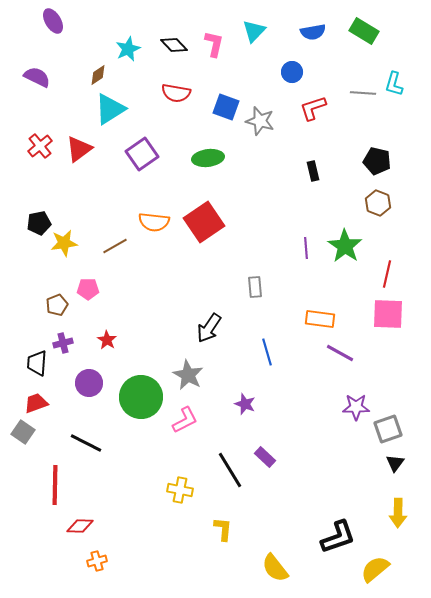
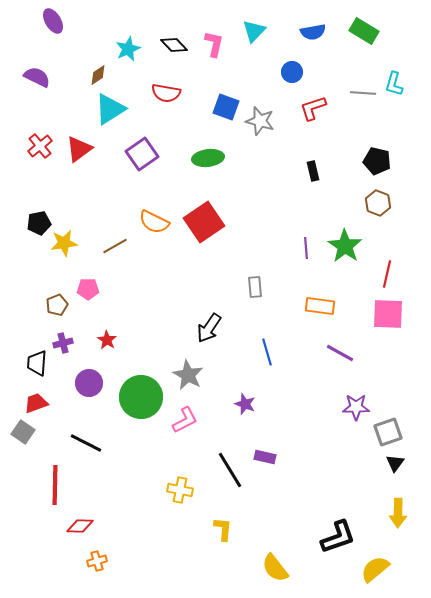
red semicircle at (176, 93): moved 10 px left
orange semicircle at (154, 222): rotated 20 degrees clockwise
orange rectangle at (320, 319): moved 13 px up
gray square at (388, 429): moved 3 px down
purple rectangle at (265, 457): rotated 30 degrees counterclockwise
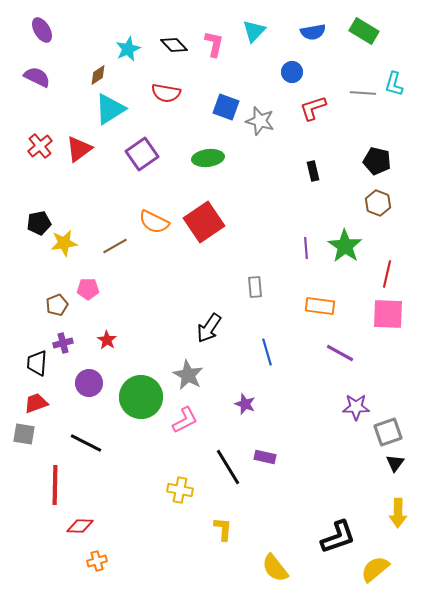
purple ellipse at (53, 21): moved 11 px left, 9 px down
gray square at (23, 432): moved 1 px right, 2 px down; rotated 25 degrees counterclockwise
black line at (230, 470): moved 2 px left, 3 px up
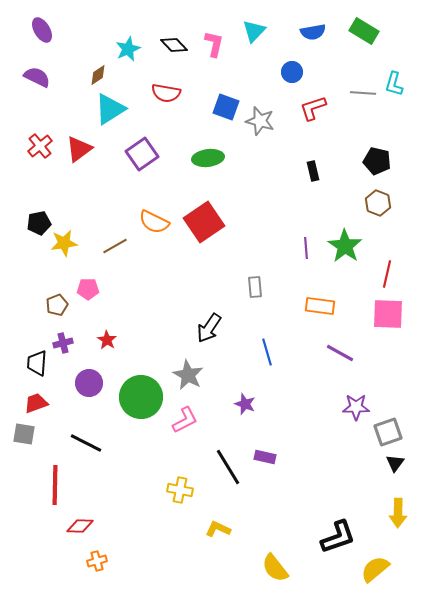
yellow L-shape at (223, 529): moved 5 px left; rotated 70 degrees counterclockwise
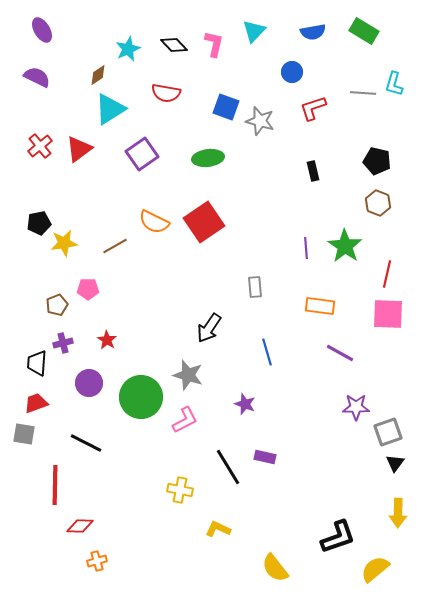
gray star at (188, 375): rotated 12 degrees counterclockwise
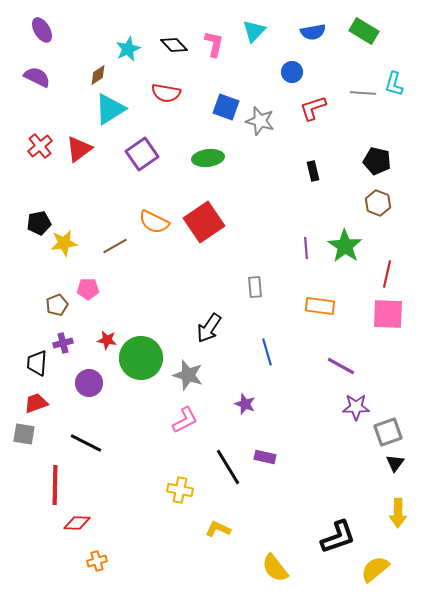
red star at (107, 340): rotated 24 degrees counterclockwise
purple line at (340, 353): moved 1 px right, 13 px down
green circle at (141, 397): moved 39 px up
red diamond at (80, 526): moved 3 px left, 3 px up
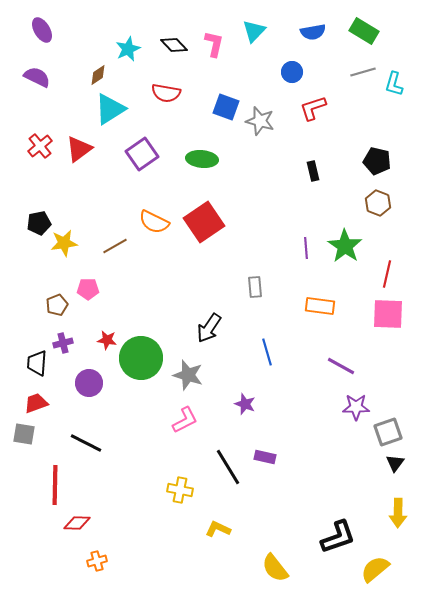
gray line at (363, 93): moved 21 px up; rotated 20 degrees counterclockwise
green ellipse at (208, 158): moved 6 px left, 1 px down; rotated 12 degrees clockwise
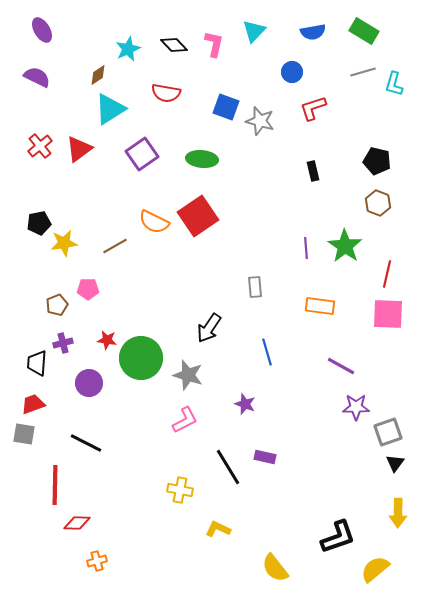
red square at (204, 222): moved 6 px left, 6 px up
red trapezoid at (36, 403): moved 3 px left, 1 px down
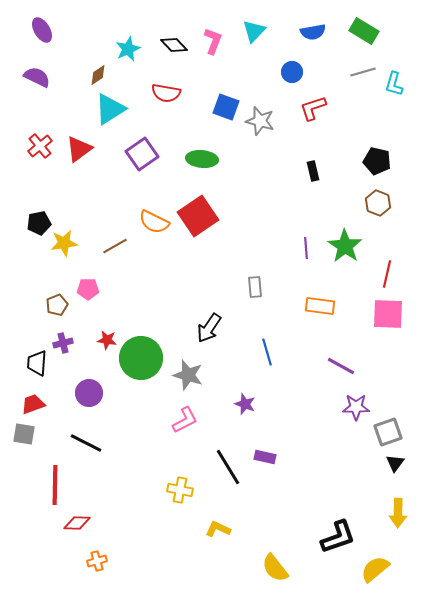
pink L-shape at (214, 44): moved 1 px left, 3 px up; rotated 8 degrees clockwise
purple circle at (89, 383): moved 10 px down
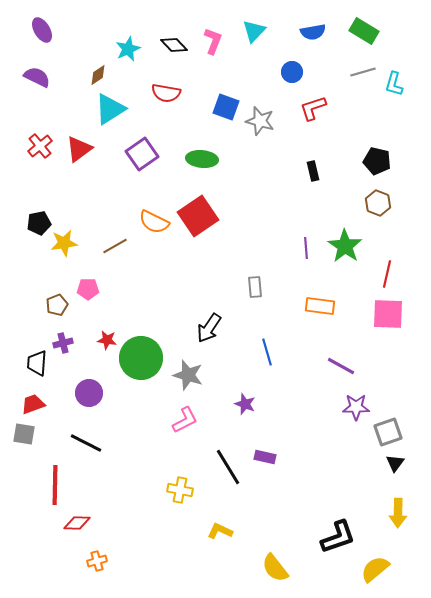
yellow L-shape at (218, 529): moved 2 px right, 2 px down
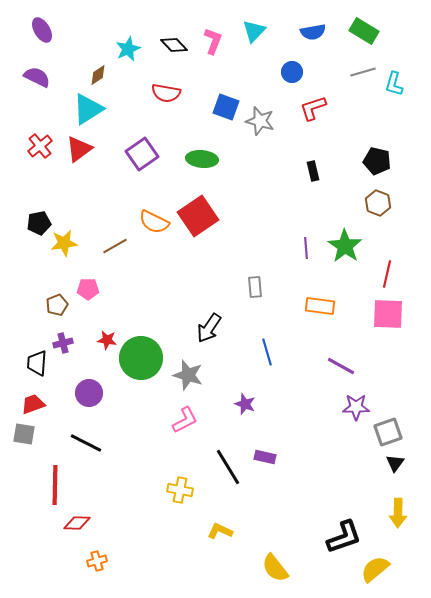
cyan triangle at (110, 109): moved 22 px left
black L-shape at (338, 537): moved 6 px right
